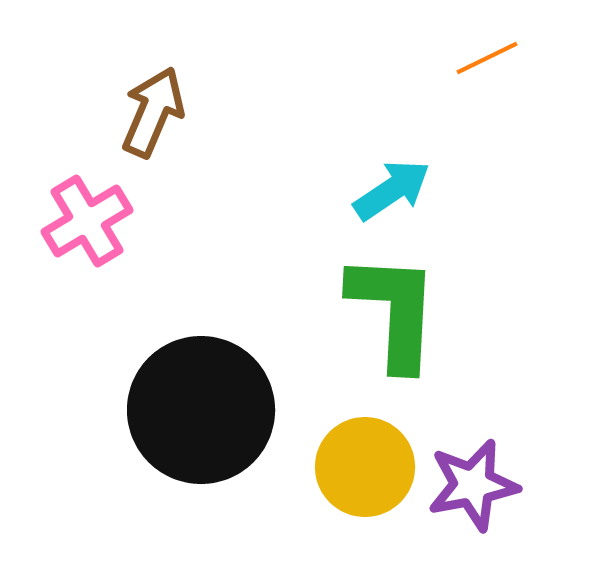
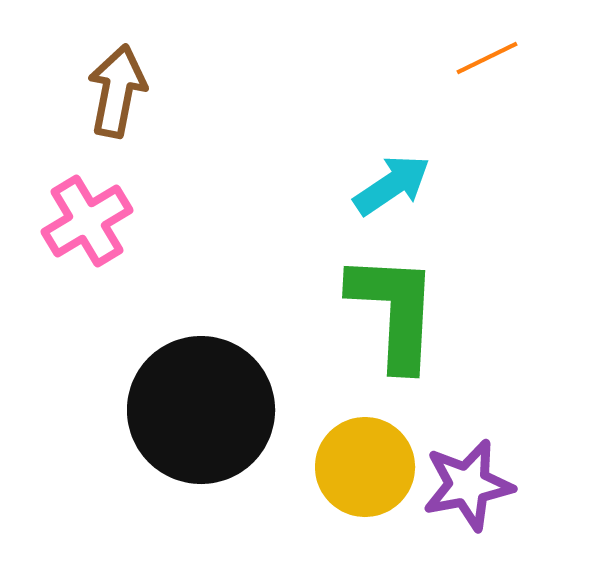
brown arrow: moved 36 px left, 21 px up; rotated 12 degrees counterclockwise
cyan arrow: moved 5 px up
purple star: moved 5 px left
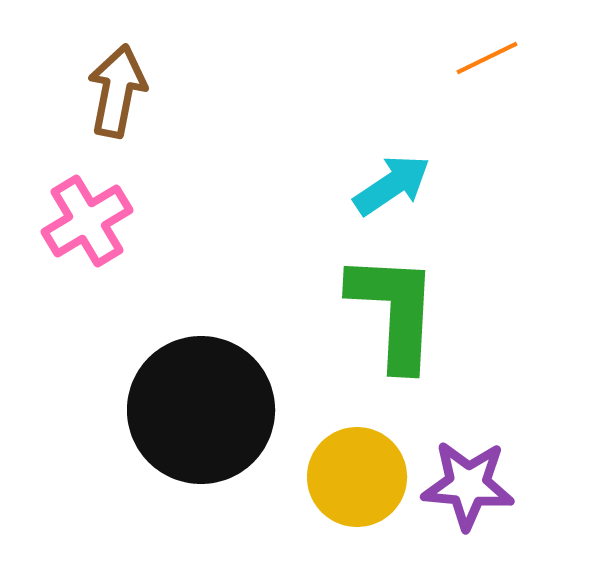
yellow circle: moved 8 px left, 10 px down
purple star: rotated 16 degrees clockwise
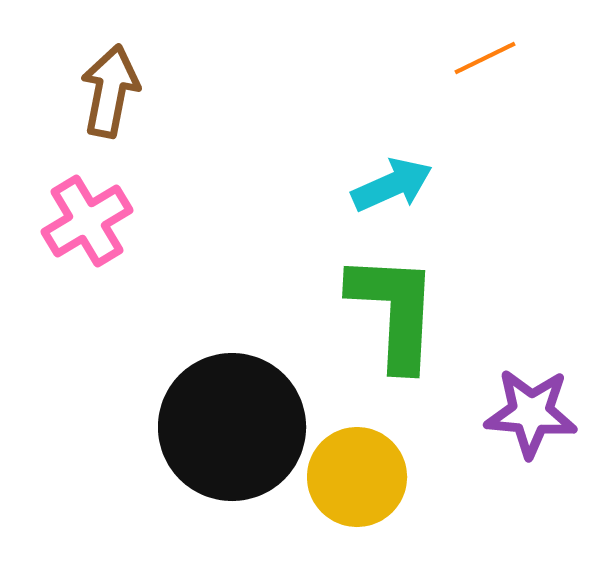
orange line: moved 2 px left
brown arrow: moved 7 px left
cyan arrow: rotated 10 degrees clockwise
black circle: moved 31 px right, 17 px down
purple star: moved 63 px right, 72 px up
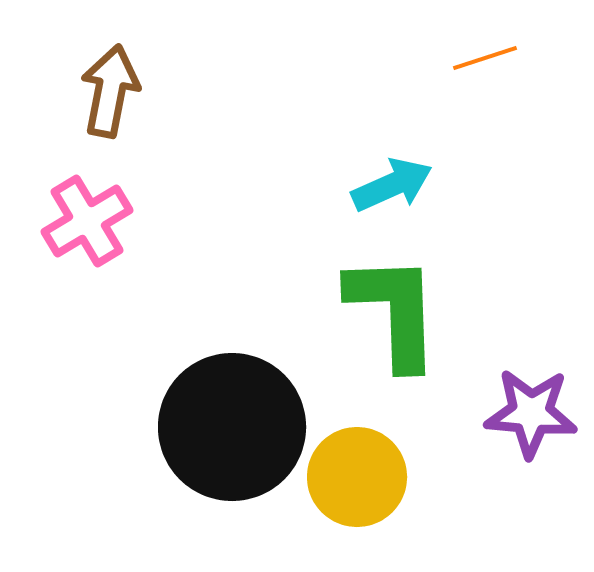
orange line: rotated 8 degrees clockwise
green L-shape: rotated 5 degrees counterclockwise
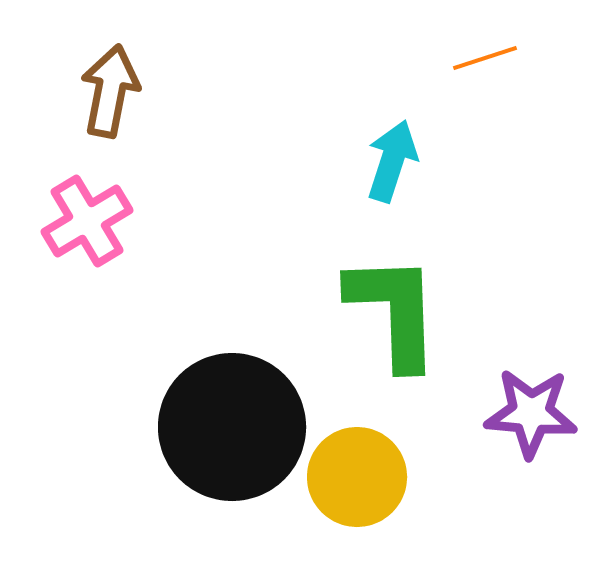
cyan arrow: moved 24 px up; rotated 48 degrees counterclockwise
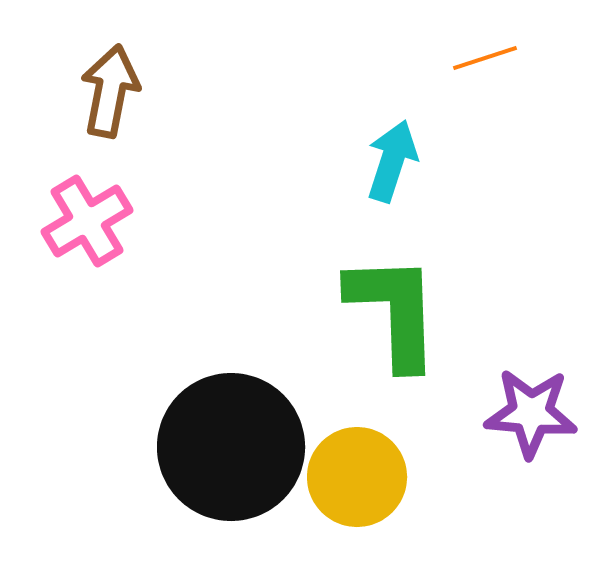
black circle: moved 1 px left, 20 px down
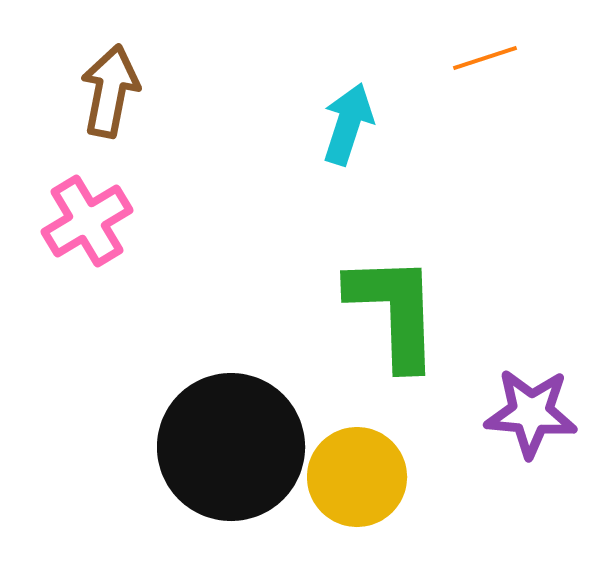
cyan arrow: moved 44 px left, 37 px up
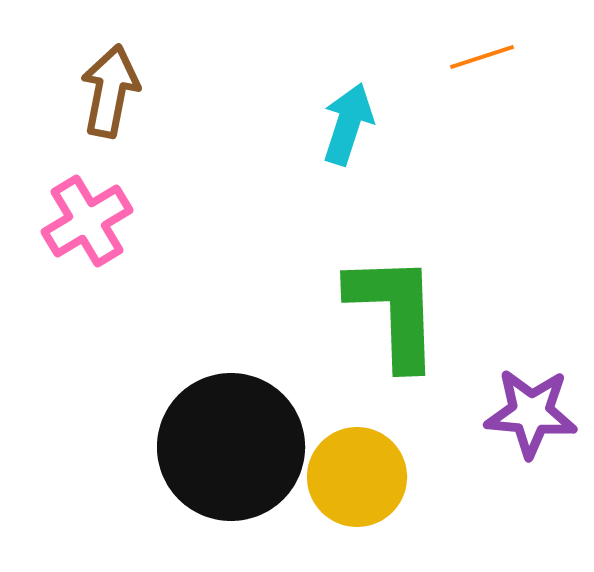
orange line: moved 3 px left, 1 px up
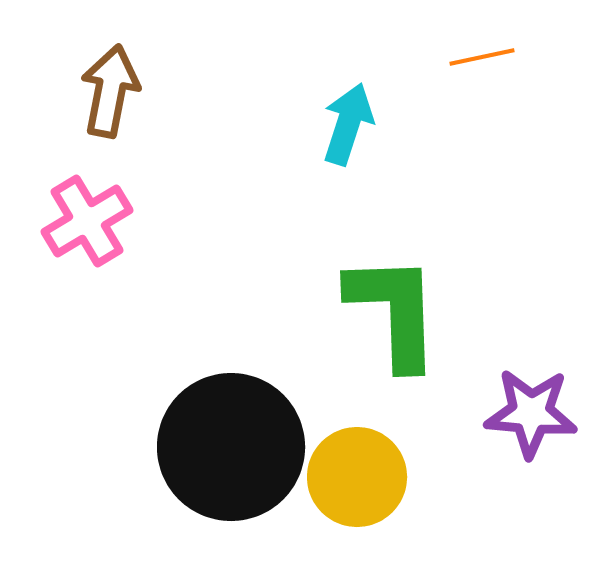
orange line: rotated 6 degrees clockwise
